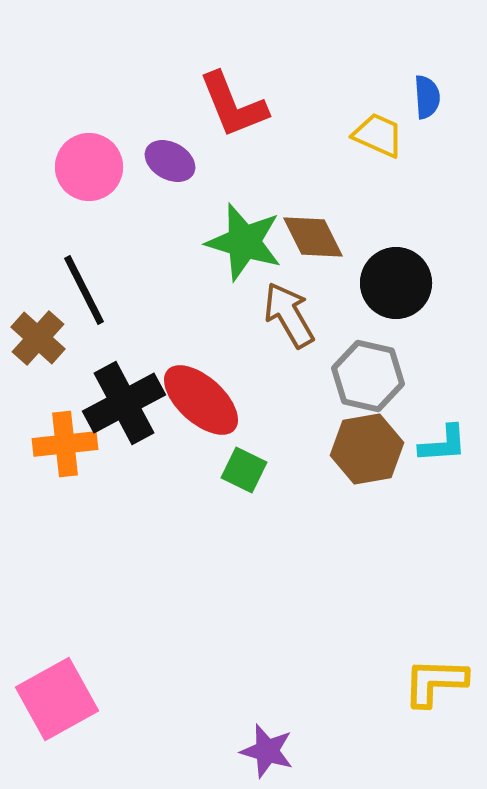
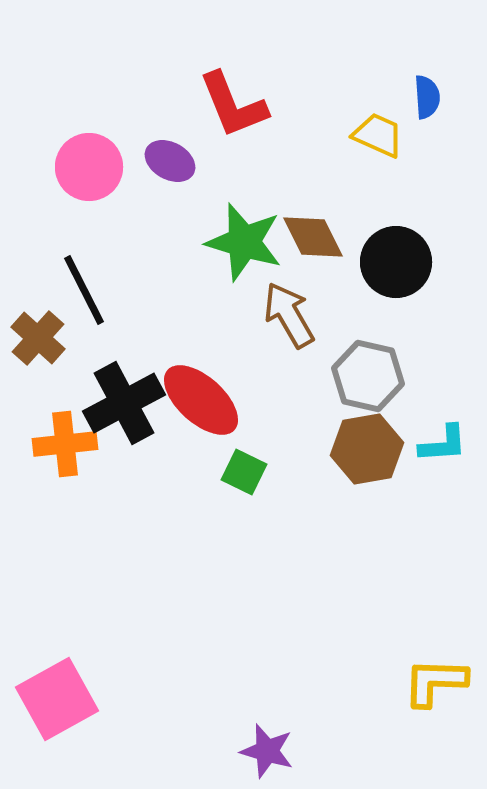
black circle: moved 21 px up
green square: moved 2 px down
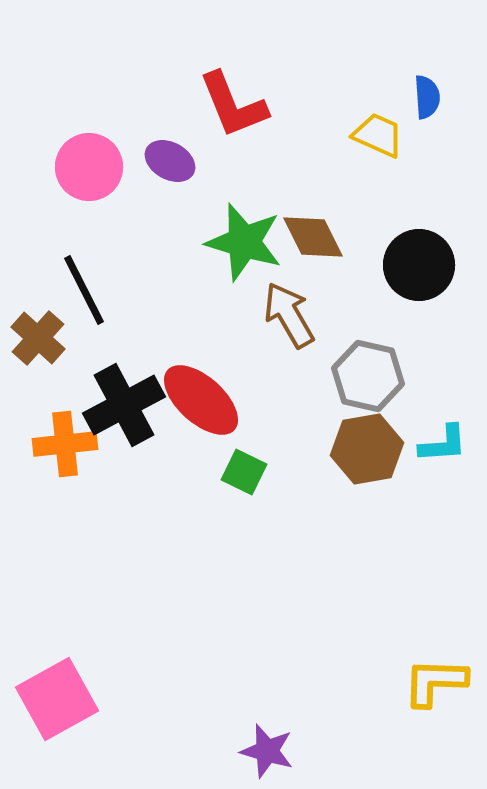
black circle: moved 23 px right, 3 px down
black cross: moved 2 px down
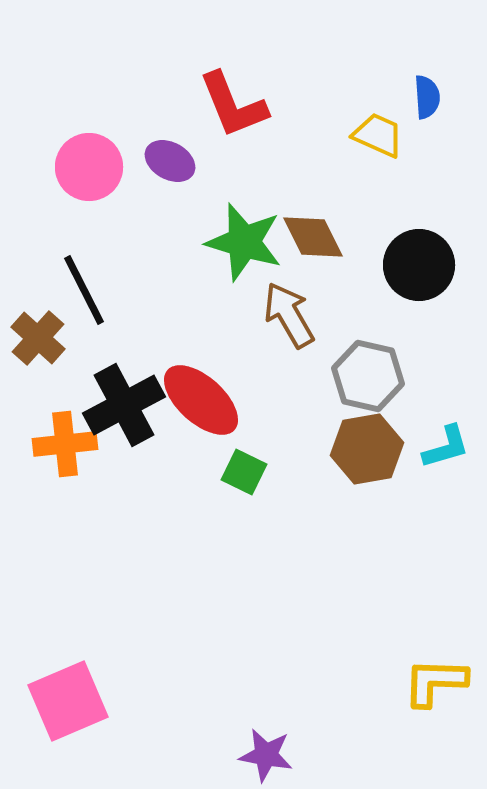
cyan L-shape: moved 3 px right, 3 px down; rotated 12 degrees counterclockwise
pink square: moved 11 px right, 2 px down; rotated 6 degrees clockwise
purple star: moved 1 px left, 4 px down; rotated 6 degrees counterclockwise
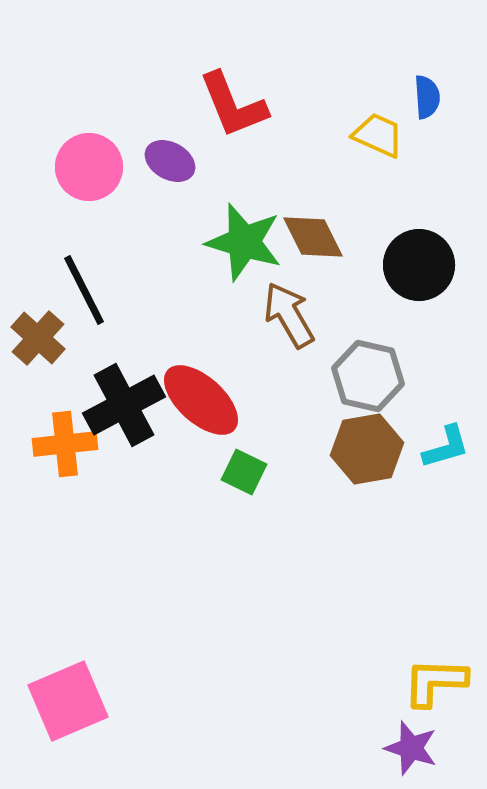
purple star: moved 145 px right, 7 px up; rotated 8 degrees clockwise
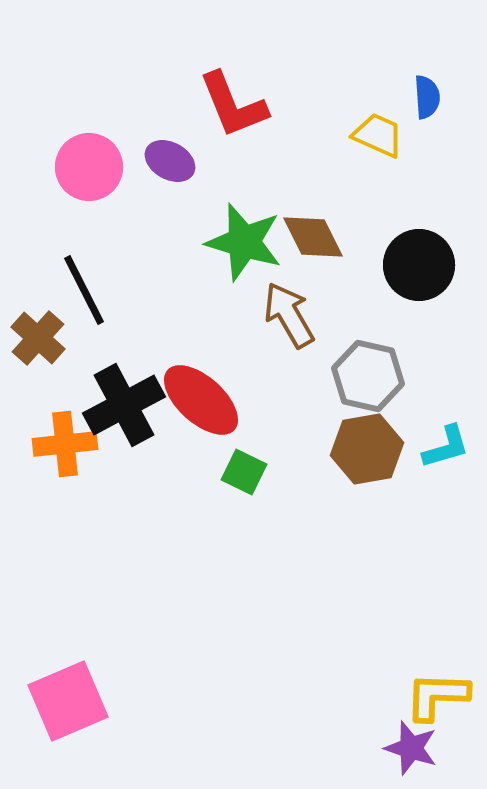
yellow L-shape: moved 2 px right, 14 px down
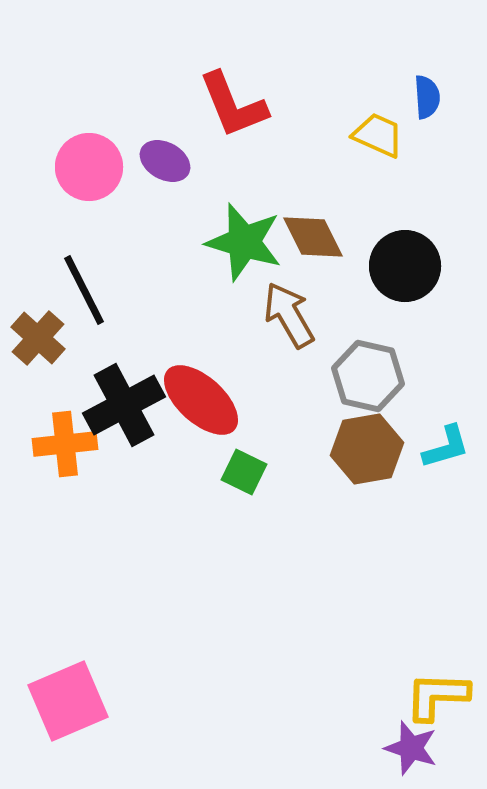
purple ellipse: moved 5 px left
black circle: moved 14 px left, 1 px down
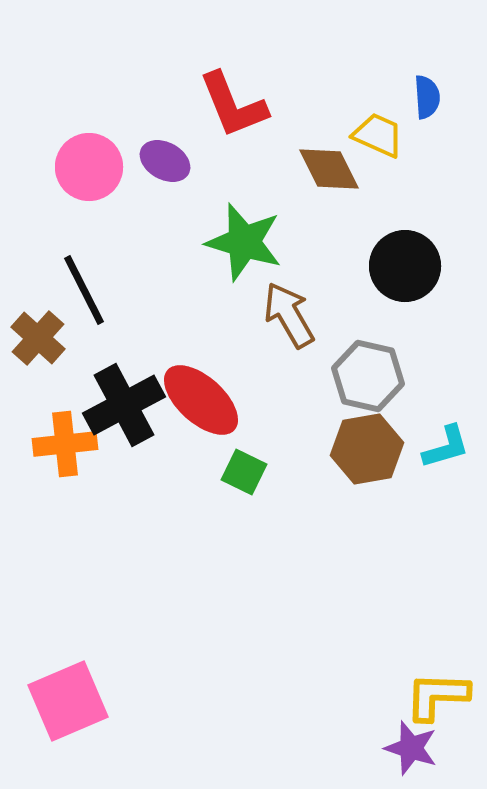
brown diamond: moved 16 px right, 68 px up
